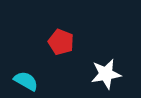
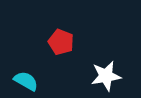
white star: moved 2 px down
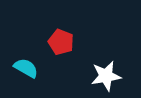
cyan semicircle: moved 13 px up
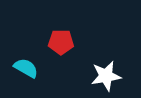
red pentagon: rotated 20 degrees counterclockwise
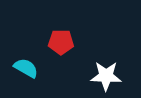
white star: rotated 12 degrees clockwise
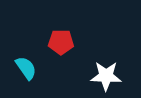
cyan semicircle: rotated 25 degrees clockwise
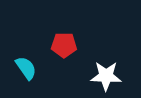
red pentagon: moved 3 px right, 3 px down
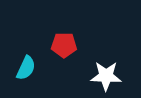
cyan semicircle: rotated 60 degrees clockwise
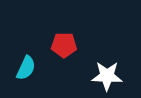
white star: moved 1 px right
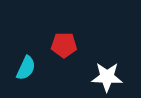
white star: moved 1 px down
